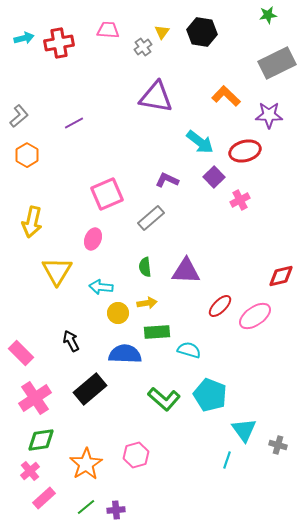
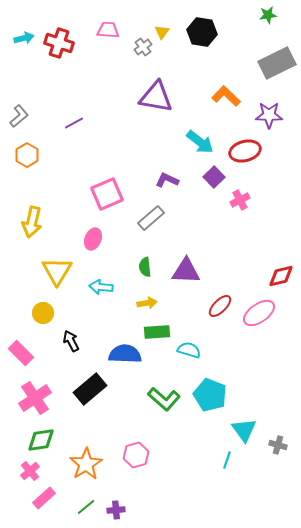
red cross at (59, 43): rotated 28 degrees clockwise
yellow circle at (118, 313): moved 75 px left
pink ellipse at (255, 316): moved 4 px right, 3 px up
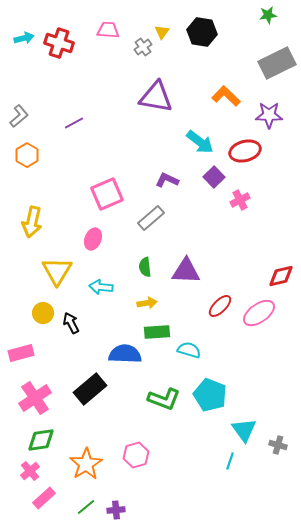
black arrow at (71, 341): moved 18 px up
pink rectangle at (21, 353): rotated 60 degrees counterclockwise
green L-shape at (164, 399): rotated 20 degrees counterclockwise
cyan line at (227, 460): moved 3 px right, 1 px down
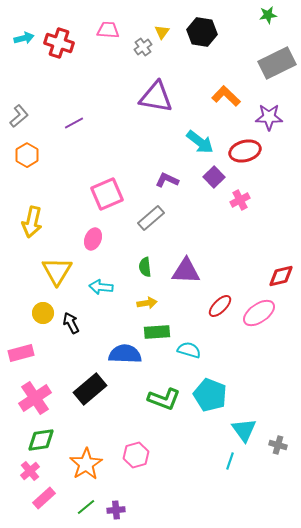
purple star at (269, 115): moved 2 px down
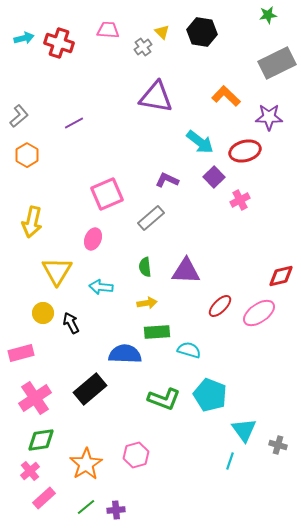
yellow triangle at (162, 32): rotated 21 degrees counterclockwise
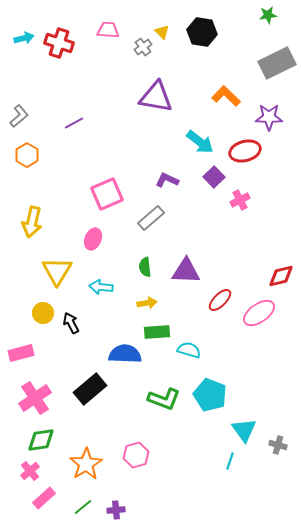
red ellipse at (220, 306): moved 6 px up
green line at (86, 507): moved 3 px left
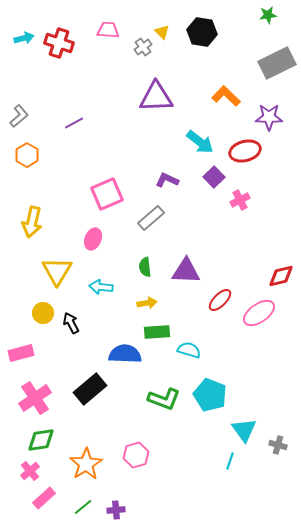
purple triangle at (156, 97): rotated 12 degrees counterclockwise
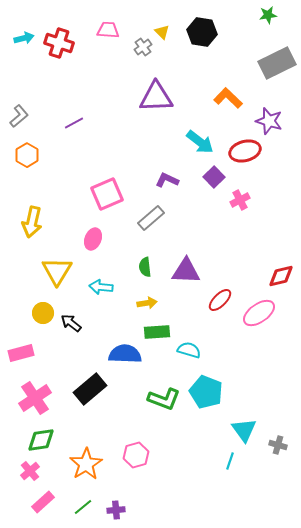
orange L-shape at (226, 96): moved 2 px right, 2 px down
purple star at (269, 117): moved 4 px down; rotated 16 degrees clockwise
black arrow at (71, 323): rotated 25 degrees counterclockwise
cyan pentagon at (210, 395): moved 4 px left, 3 px up
pink rectangle at (44, 498): moved 1 px left, 4 px down
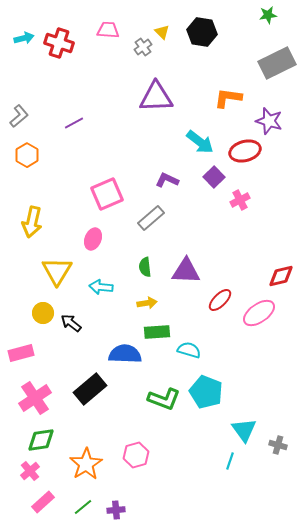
orange L-shape at (228, 98): rotated 36 degrees counterclockwise
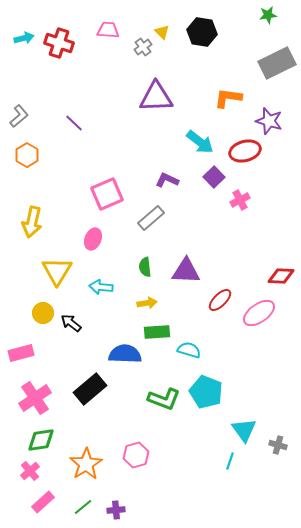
purple line at (74, 123): rotated 72 degrees clockwise
red diamond at (281, 276): rotated 16 degrees clockwise
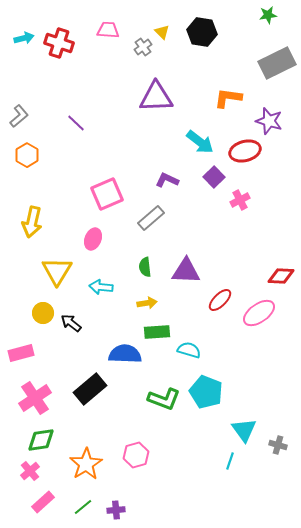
purple line at (74, 123): moved 2 px right
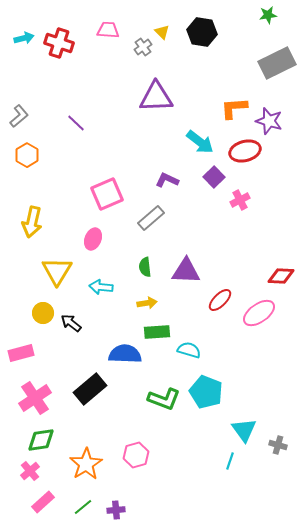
orange L-shape at (228, 98): moved 6 px right, 10 px down; rotated 12 degrees counterclockwise
